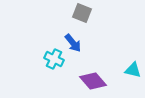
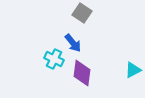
gray square: rotated 12 degrees clockwise
cyan triangle: rotated 42 degrees counterclockwise
purple diamond: moved 11 px left, 8 px up; rotated 48 degrees clockwise
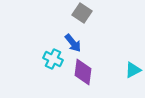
cyan cross: moved 1 px left
purple diamond: moved 1 px right, 1 px up
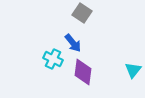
cyan triangle: rotated 24 degrees counterclockwise
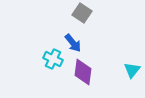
cyan triangle: moved 1 px left
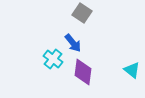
cyan cross: rotated 12 degrees clockwise
cyan triangle: rotated 30 degrees counterclockwise
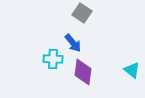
cyan cross: rotated 36 degrees counterclockwise
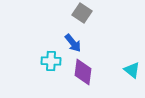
cyan cross: moved 2 px left, 2 px down
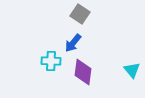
gray square: moved 2 px left, 1 px down
blue arrow: rotated 78 degrees clockwise
cyan triangle: rotated 12 degrees clockwise
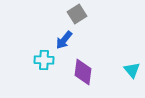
gray square: moved 3 px left; rotated 24 degrees clockwise
blue arrow: moved 9 px left, 3 px up
cyan cross: moved 7 px left, 1 px up
